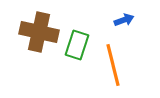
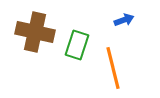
brown cross: moved 4 px left
orange line: moved 3 px down
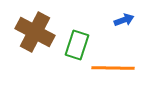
brown cross: rotated 15 degrees clockwise
orange line: rotated 75 degrees counterclockwise
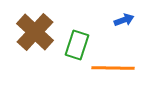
brown cross: rotated 15 degrees clockwise
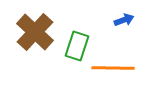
green rectangle: moved 1 px down
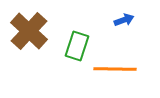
brown cross: moved 6 px left, 1 px up
orange line: moved 2 px right, 1 px down
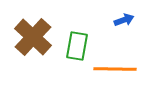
brown cross: moved 4 px right, 6 px down
green rectangle: rotated 8 degrees counterclockwise
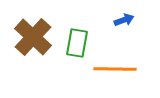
green rectangle: moved 3 px up
